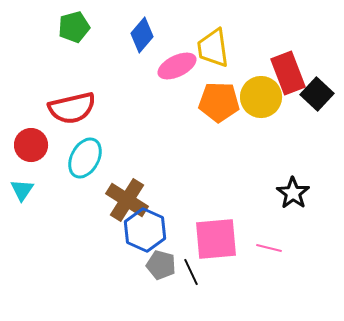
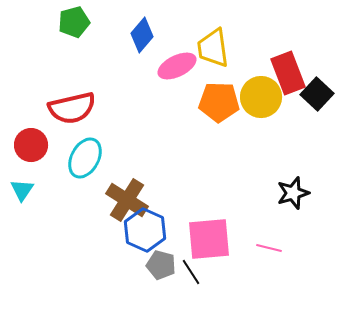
green pentagon: moved 5 px up
black star: rotated 20 degrees clockwise
pink square: moved 7 px left
black line: rotated 8 degrees counterclockwise
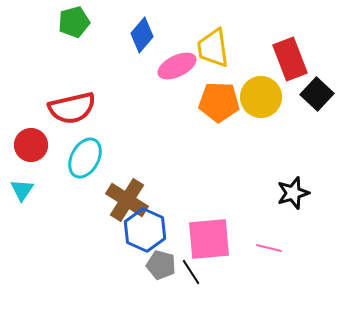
red rectangle: moved 2 px right, 14 px up
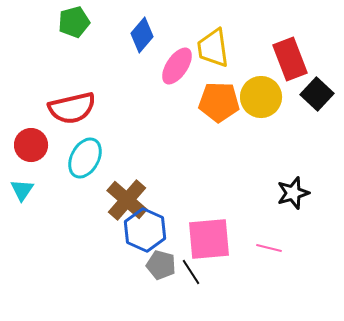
pink ellipse: rotated 30 degrees counterclockwise
brown cross: rotated 9 degrees clockwise
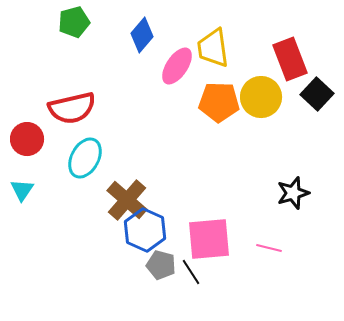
red circle: moved 4 px left, 6 px up
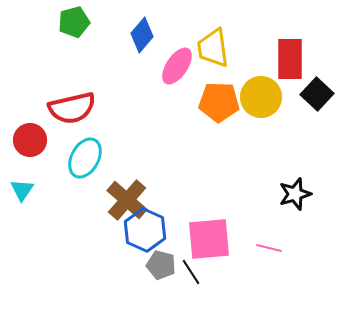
red rectangle: rotated 21 degrees clockwise
red circle: moved 3 px right, 1 px down
black star: moved 2 px right, 1 px down
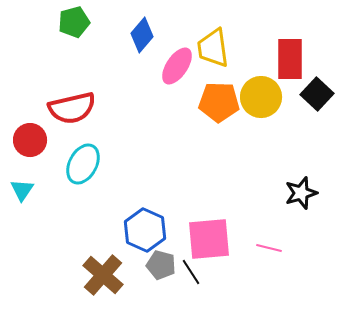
cyan ellipse: moved 2 px left, 6 px down
black star: moved 6 px right, 1 px up
brown cross: moved 24 px left, 75 px down
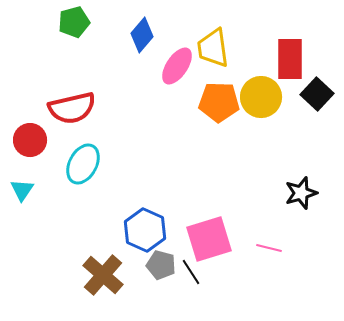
pink square: rotated 12 degrees counterclockwise
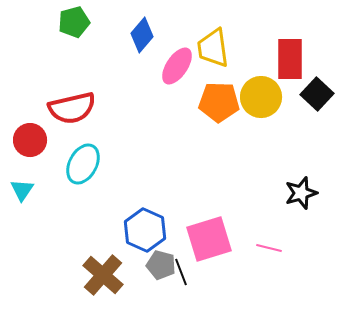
black line: moved 10 px left; rotated 12 degrees clockwise
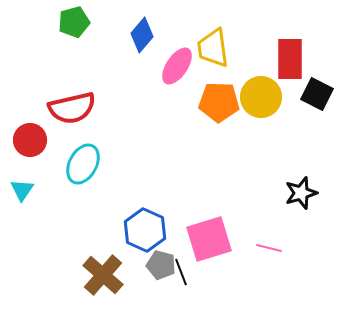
black square: rotated 16 degrees counterclockwise
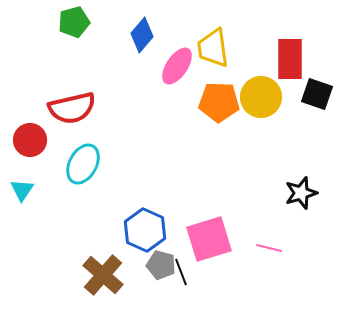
black square: rotated 8 degrees counterclockwise
